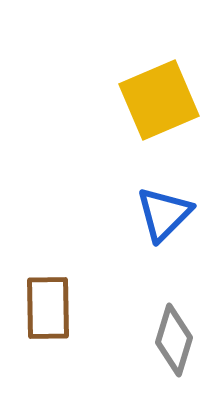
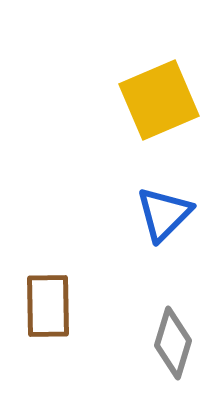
brown rectangle: moved 2 px up
gray diamond: moved 1 px left, 3 px down
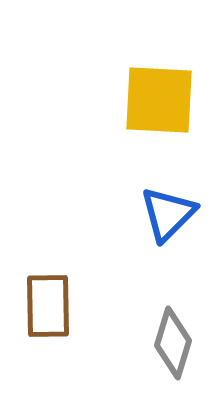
yellow square: rotated 26 degrees clockwise
blue triangle: moved 4 px right
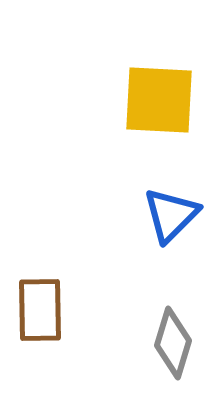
blue triangle: moved 3 px right, 1 px down
brown rectangle: moved 8 px left, 4 px down
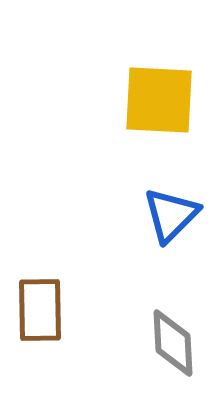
gray diamond: rotated 20 degrees counterclockwise
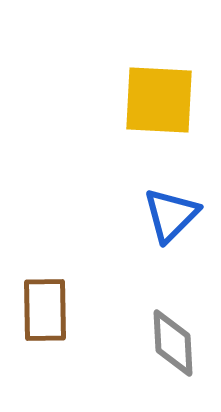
brown rectangle: moved 5 px right
